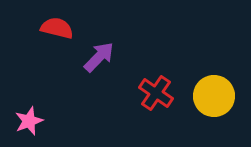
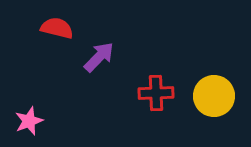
red cross: rotated 36 degrees counterclockwise
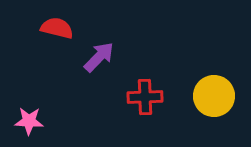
red cross: moved 11 px left, 4 px down
pink star: rotated 24 degrees clockwise
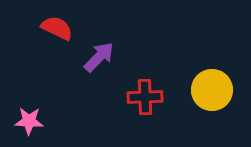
red semicircle: rotated 12 degrees clockwise
yellow circle: moved 2 px left, 6 px up
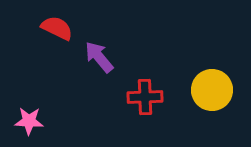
purple arrow: rotated 84 degrees counterclockwise
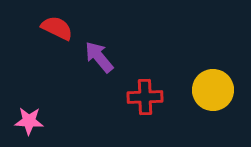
yellow circle: moved 1 px right
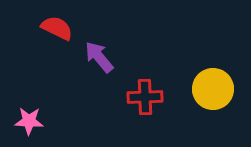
yellow circle: moved 1 px up
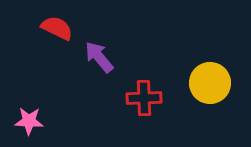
yellow circle: moved 3 px left, 6 px up
red cross: moved 1 px left, 1 px down
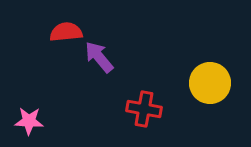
red semicircle: moved 9 px right, 4 px down; rotated 32 degrees counterclockwise
red cross: moved 11 px down; rotated 12 degrees clockwise
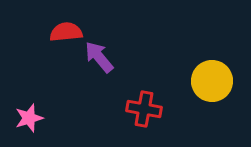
yellow circle: moved 2 px right, 2 px up
pink star: moved 3 px up; rotated 20 degrees counterclockwise
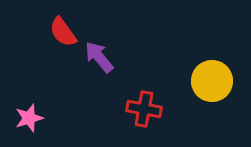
red semicircle: moved 3 px left; rotated 120 degrees counterclockwise
